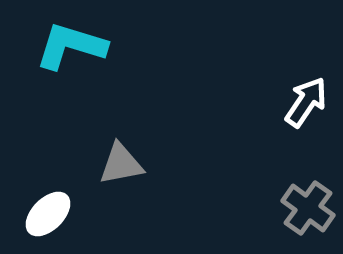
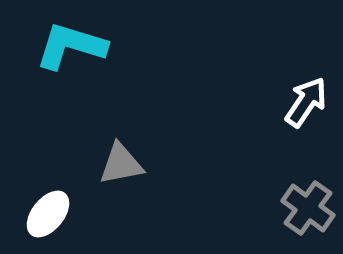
white ellipse: rotated 6 degrees counterclockwise
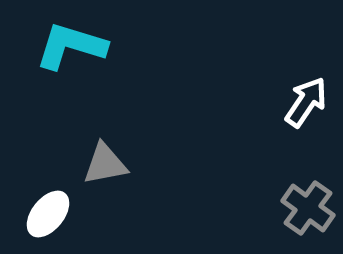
gray triangle: moved 16 px left
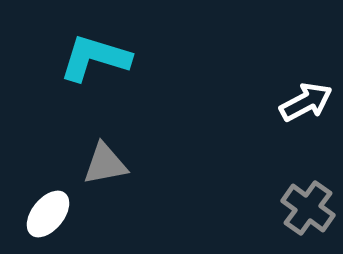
cyan L-shape: moved 24 px right, 12 px down
white arrow: rotated 28 degrees clockwise
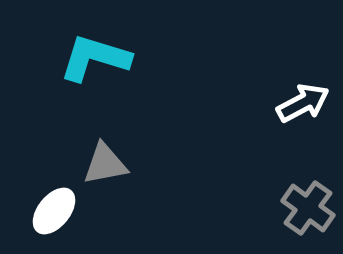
white arrow: moved 3 px left, 1 px down
white ellipse: moved 6 px right, 3 px up
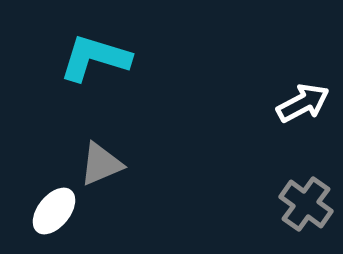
gray triangle: moved 4 px left; rotated 12 degrees counterclockwise
gray cross: moved 2 px left, 4 px up
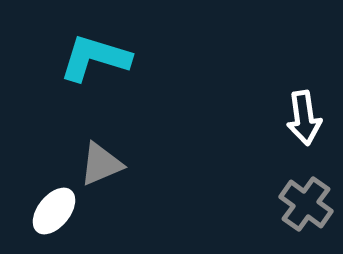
white arrow: moved 1 px right, 15 px down; rotated 110 degrees clockwise
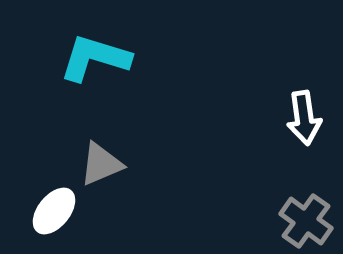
gray cross: moved 17 px down
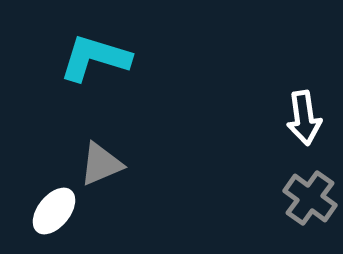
gray cross: moved 4 px right, 23 px up
